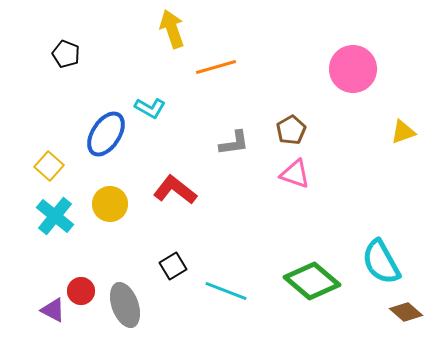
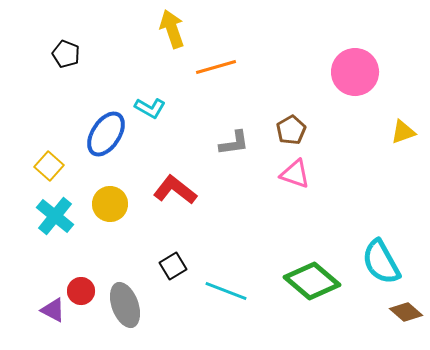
pink circle: moved 2 px right, 3 px down
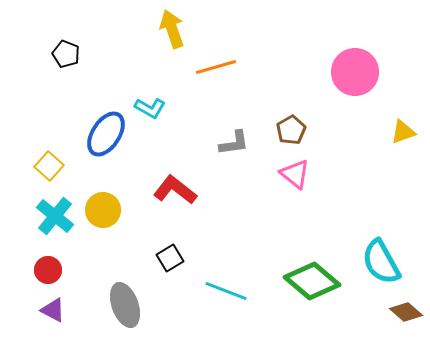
pink triangle: rotated 20 degrees clockwise
yellow circle: moved 7 px left, 6 px down
black square: moved 3 px left, 8 px up
red circle: moved 33 px left, 21 px up
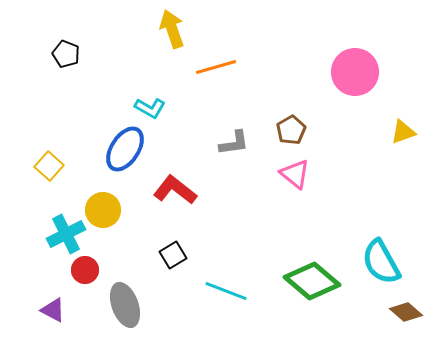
blue ellipse: moved 19 px right, 15 px down
cyan cross: moved 11 px right, 18 px down; rotated 24 degrees clockwise
black square: moved 3 px right, 3 px up
red circle: moved 37 px right
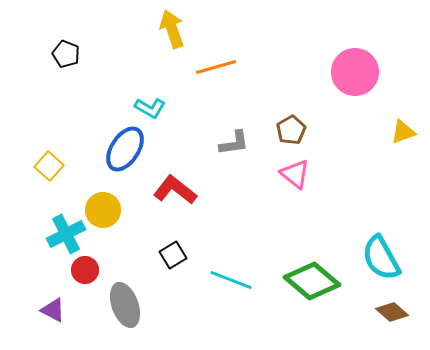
cyan semicircle: moved 4 px up
cyan line: moved 5 px right, 11 px up
brown diamond: moved 14 px left
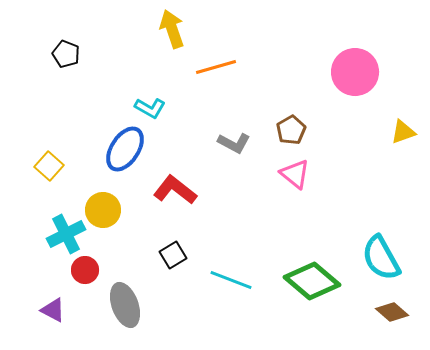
gray L-shape: rotated 36 degrees clockwise
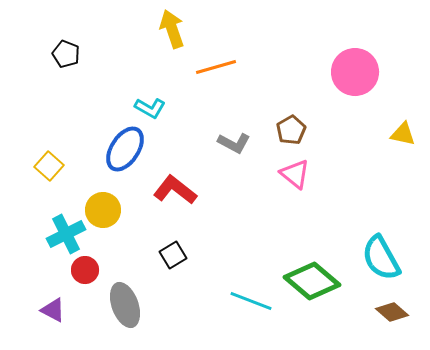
yellow triangle: moved 2 px down; rotated 32 degrees clockwise
cyan line: moved 20 px right, 21 px down
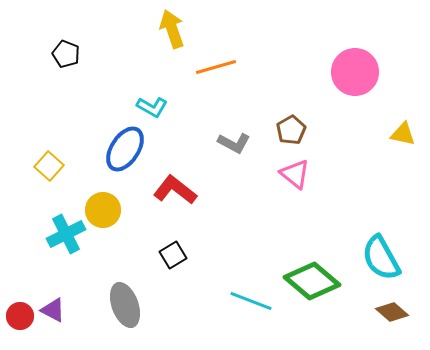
cyan L-shape: moved 2 px right, 1 px up
red circle: moved 65 px left, 46 px down
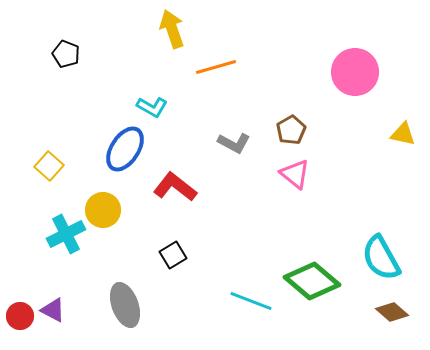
red L-shape: moved 3 px up
